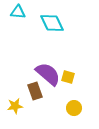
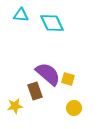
cyan triangle: moved 3 px right, 3 px down
yellow square: moved 2 px down
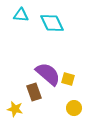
brown rectangle: moved 1 px left, 1 px down
yellow star: moved 3 px down; rotated 21 degrees clockwise
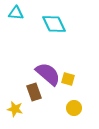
cyan triangle: moved 5 px left, 2 px up
cyan diamond: moved 2 px right, 1 px down
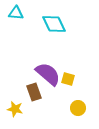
yellow circle: moved 4 px right
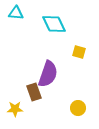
purple semicircle: rotated 68 degrees clockwise
yellow square: moved 11 px right, 27 px up
yellow star: rotated 14 degrees counterclockwise
